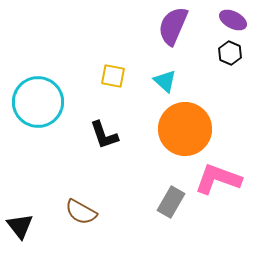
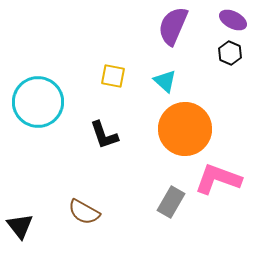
brown semicircle: moved 3 px right
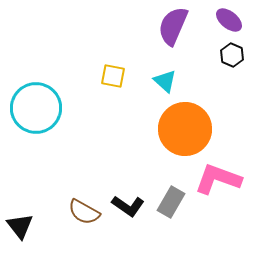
purple ellipse: moved 4 px left; rotated 12 degrees clockwise
black hexagon: moved 2 px right, 2 px down
cyan circle: moved 2 px left, 6 px down
black L-shape: moved 24 px right, 71 px down; rotated 36 degrees counterclockwise
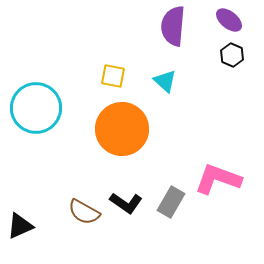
purple semicircle: rotated 18 degrees counterclockwise
orange circle: moved 63 px left
black L-shape: moved 2 px left, 3 px up
black triangle: rotated 44 degrees clockwise
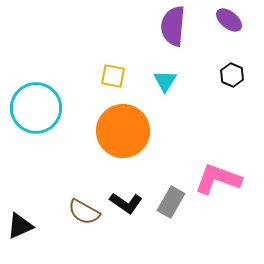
black hexagon: moved 20 px down
cyan triangle: rotated 20 degrees clockwise
orange circle: moved 1 px right, 2 px down
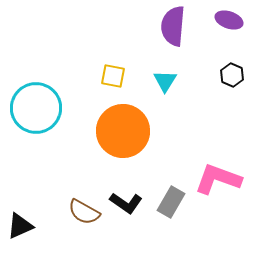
purple ellipse: rotated 20 degrees counterclockwise
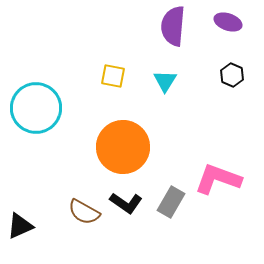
purple ellipse: moved 1 px left, 2 px down
orange circle: moved 16 px down
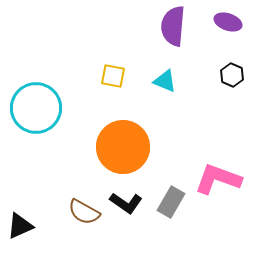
cyan triangle: rotated 40 degrees counterclockwise
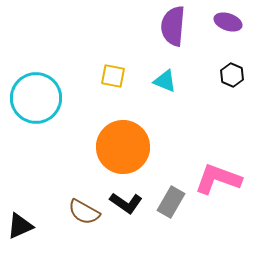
cyan circle: moved 10 px up
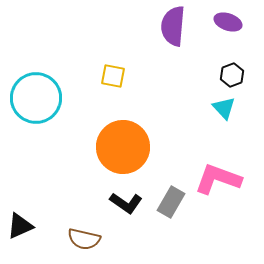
black hexagon: rotated 15 degrees clockwise
cyan triangle: moved 59 px right, 27 px down; rotated 25 degrees clockwise
brown semicircle: moved 27 px down; rotated 16 degrees counterclockwise
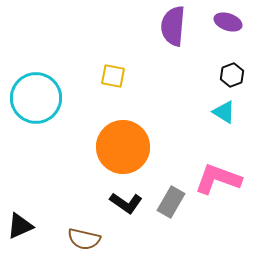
cyan triangle: moved 4 px down; rotated 15 degrees counterclockwise
